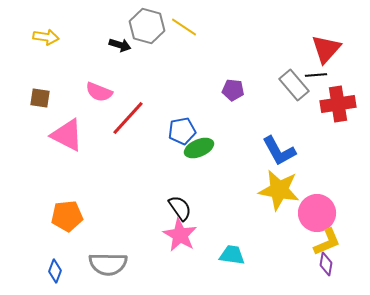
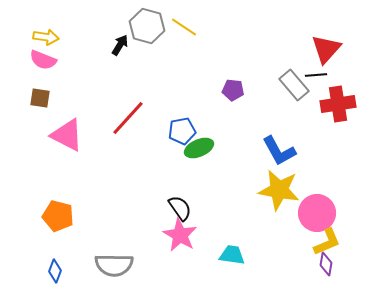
black arrow: rotated 75 degrees counterclockwise
pink semicircle: moved 56 px left, 32 px up
orange pentagon: moved 9 px left; rotated 20 degrees clockwise
gray semicircle: moved 6 px right, 1 px down
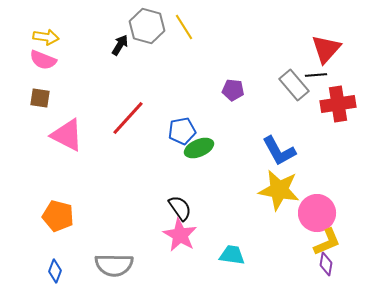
yellow line: rotated 24 degrees clockwise
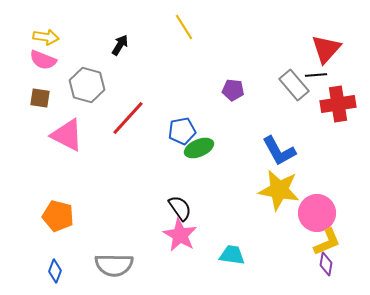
gray hexagon: moved 60 px left, 59 px down
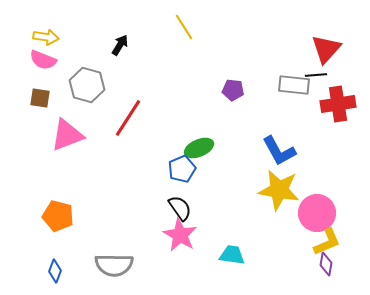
gray rectangle: rotated 44 degrees counterclockwise
red line: rotated 9 degrees counterclockwise
blue pentagon: moved 38 px down; rotated 12 degrees counterclockwise
pink triangle: rotated 48 degrees counterclockwise
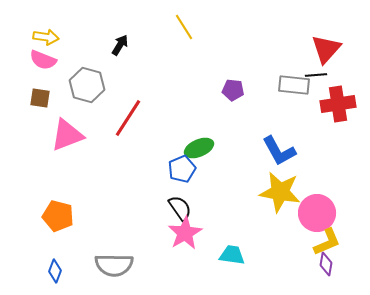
yellow star: moved 1 px right, 2 px down
pink star: moved 5 px right, 2 px up; rotated 12 degrees clockwise
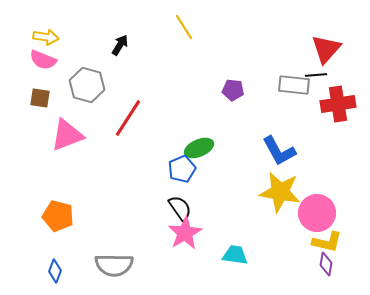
yellow L-shape: rotated 36 degrees clockwise
cyan trapezoid: moved 3 px right
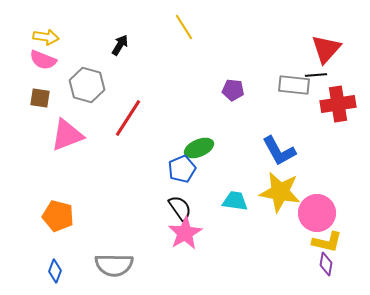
cyan trapezoid: moved 54 px up
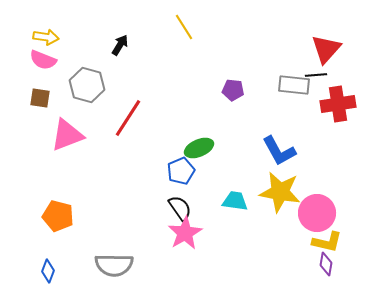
blue pentagon: moved 1 px left, 2 px down
blue diamond: moved 7 px left
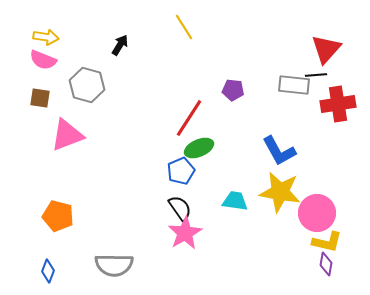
red line: moved 61 px right
